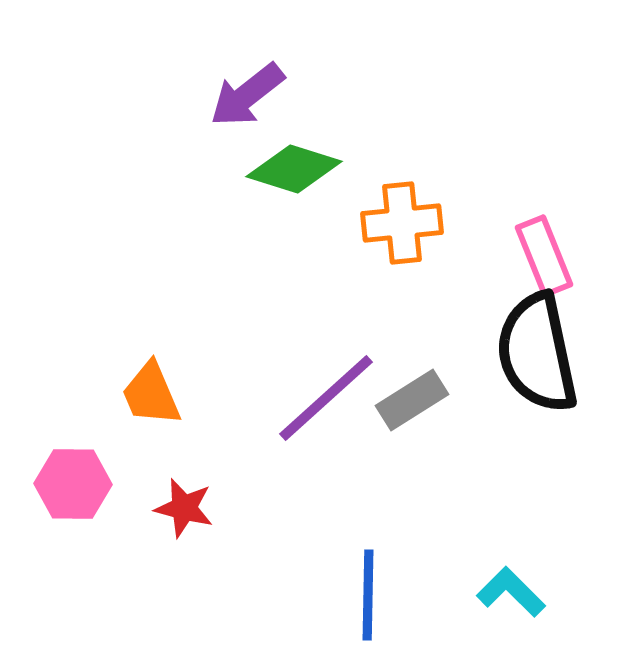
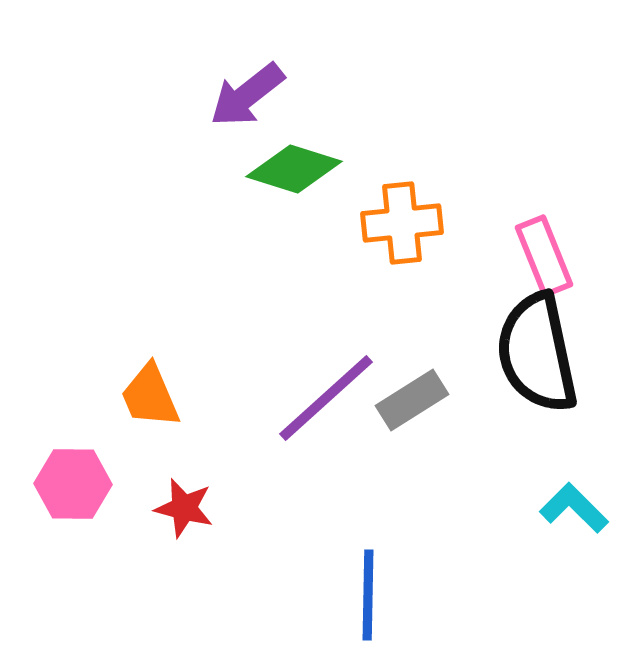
orange trapezoid: moved 1 px left, 2 px down
cyan L-shape: moved 63 px right, 84 px up
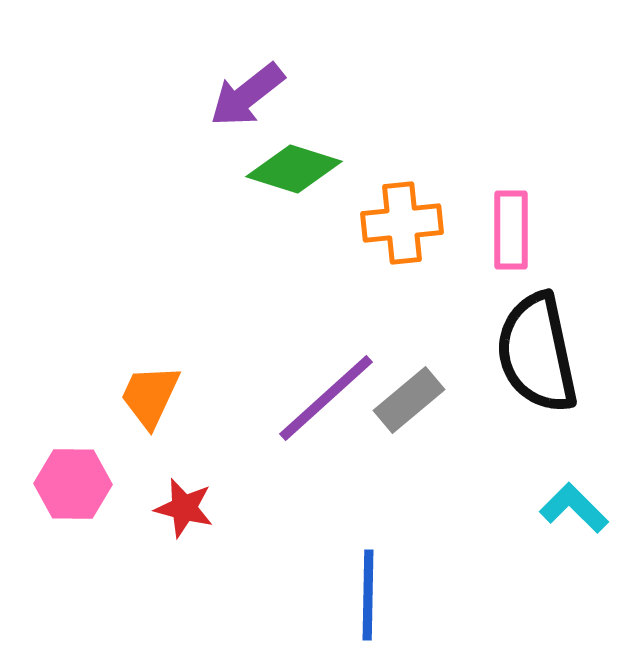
pink rectangle: moved 33 px left, 26 px up; rotated 22 degrees clockwise
orange trapezoid: rotated 48 degrees clockwise
gray rectangle: moved 3 px left; rotated 8 degrees counterclockwise
